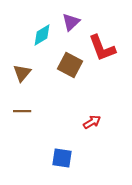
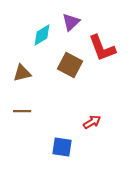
brown triangle: rotated 36 degrees clockwise
blue square: moved 11 px up
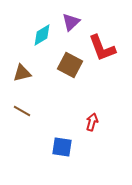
brown line: rotated 30 degrees clockwise
red arrow: rotated 42 degrees counterclockwise
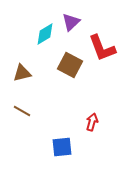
cyan diamond: moved 3 px right, 1 px up
blue square: rotated 15 degrees counterclockwise
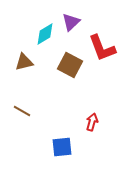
brown triangle: moved 2 px right, 11 px up
